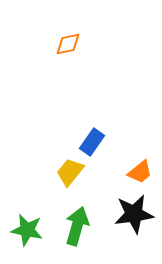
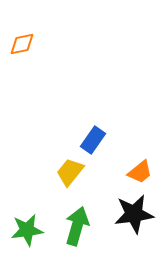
orange diamond: moved 46 px left
blue rectangle: moved 1 px right, 2 px up
green star: rotated 20 degrees counterclockwise
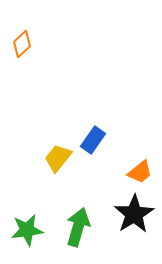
orange diamond: rotated 32 degrees counterclockwise
yellow trapezoid: moved 12 px left, 14 px up
black star: rotated 24 degrees counterclockwise
green arrow: moved 1 px right, 1 px down
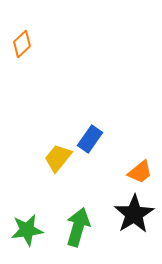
blue rectangle: moved 3 px left, 1 px up
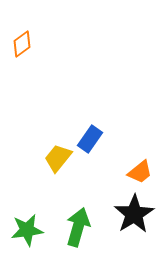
orange diamond: rotated 8 degrees clockwise
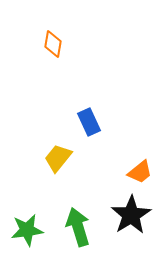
orange diamond: moved 31 px right; rotated 44 degrees counterclockwise
blue rectangle: moved 1 px left, 17 px up; rotated 60 degrees counterclockwise
black star: moved 3 px left, 1 px down
green arrow: rotated 33 degrees counterclockwise
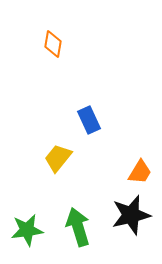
blue rectangle: moved 2 px up
orange trapezoid: rotated 20 degrees counterclockwise
black star: rotated 18 degrees clockwise
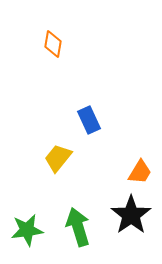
black star: rotated 21 degrees counterclockwise
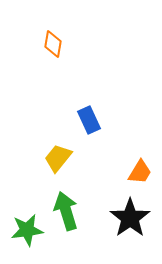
black star: moved 1 px left, 3 px down
green arrow: moved 12 px left, 16 px up
